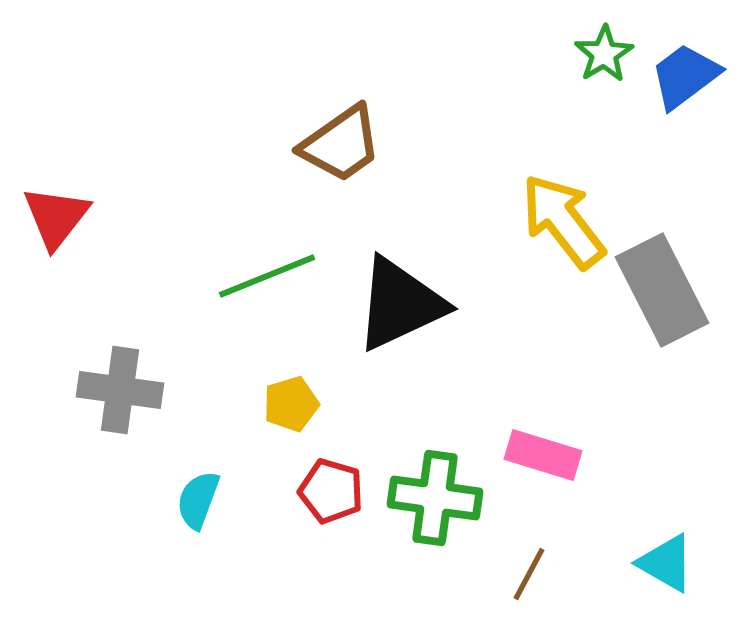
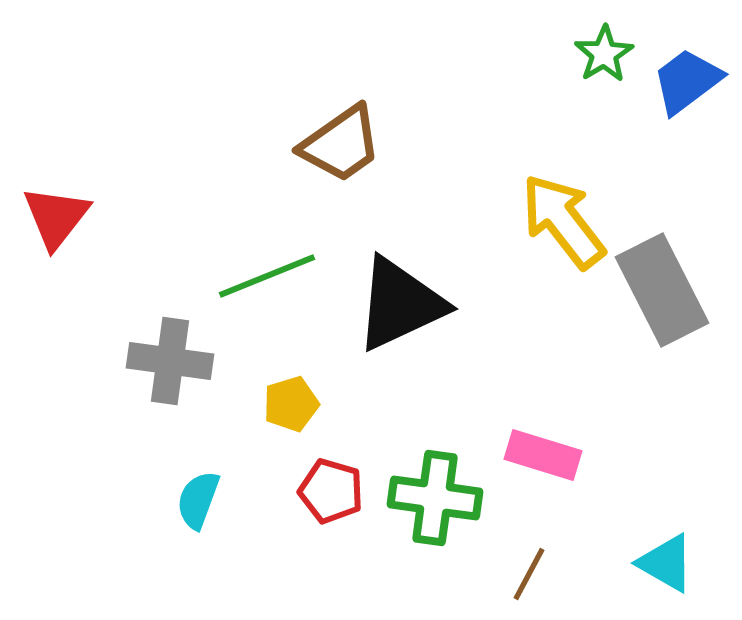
blue trapezoid: moved 2 px right, 5 px down
gray cross: moved 50 px right, 29 px up
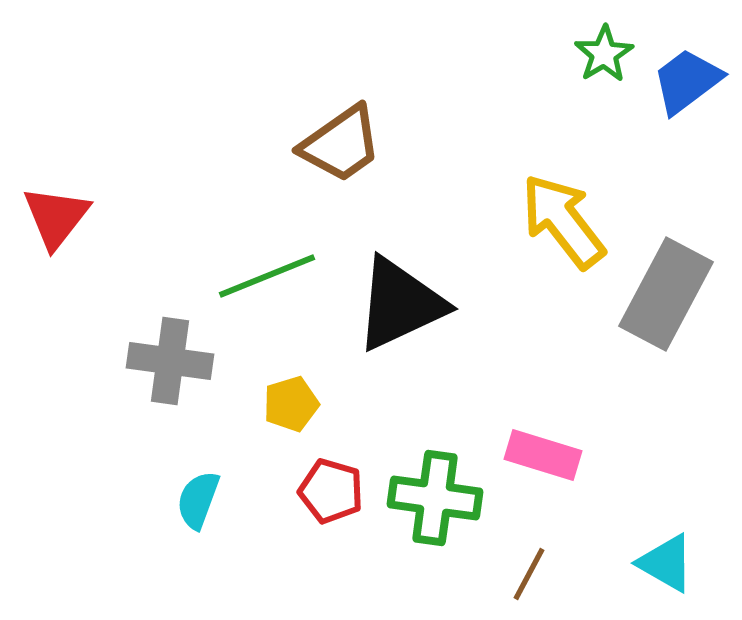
gray rectangle: moved 4 px right, 4 px down; rotated 55 degrees clockwise
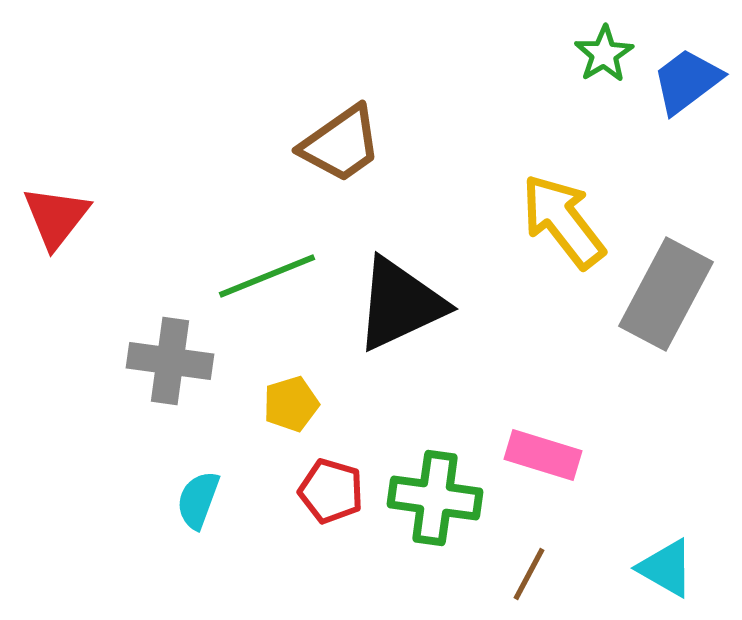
cyan triangle: moved 5 px down
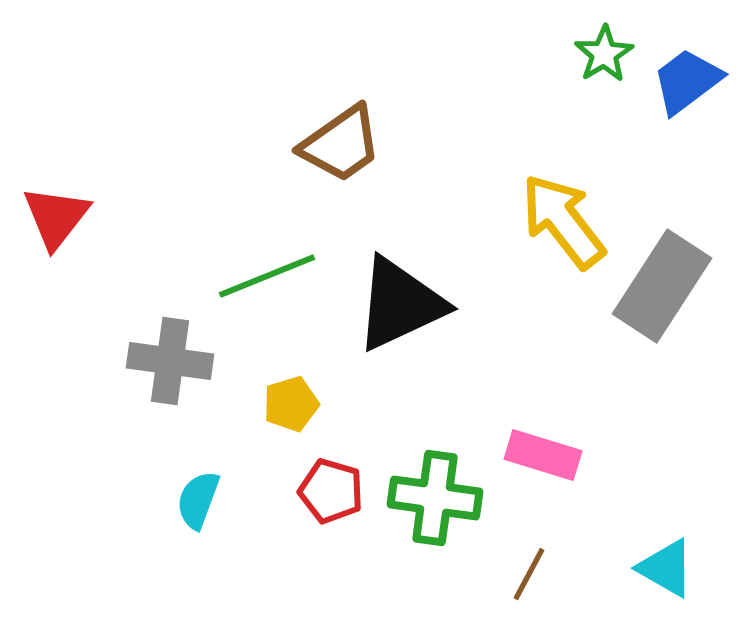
gray rectangle: moved 4 px left, 8 px up; rotated 5 degrees clockwise
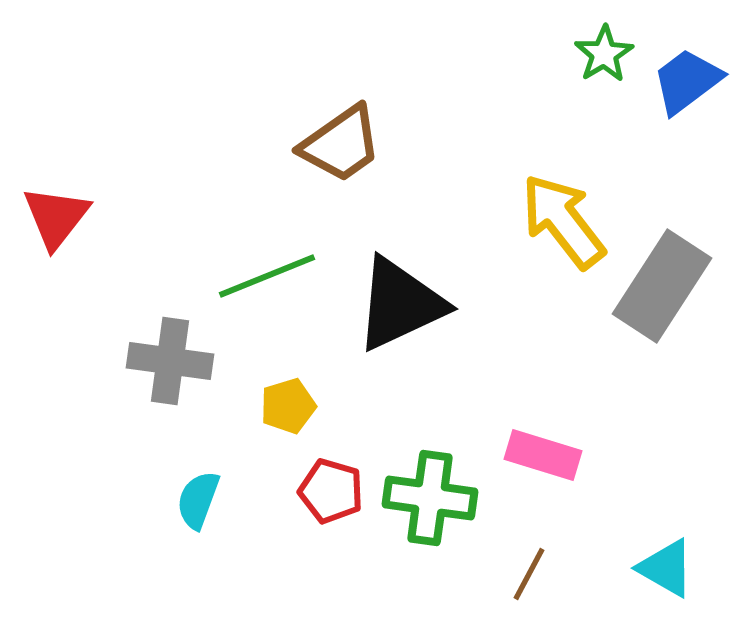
yellow pentagon: moved 3 px left, 2 px down
green cross: moved 5 px left
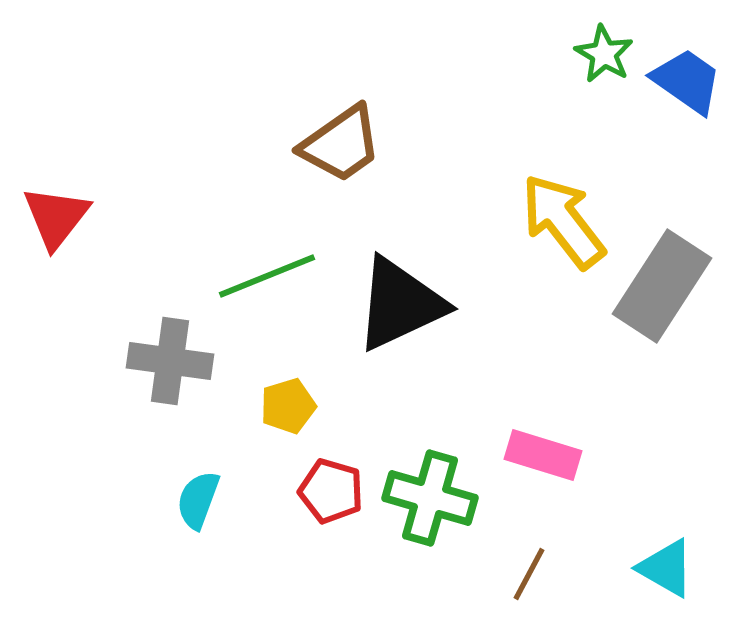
green star: rotated 10 degrees counterclockwise
blue trapezoid: rotated 72 degrees clockwise
green cross: rotated 8 degrees clockwise
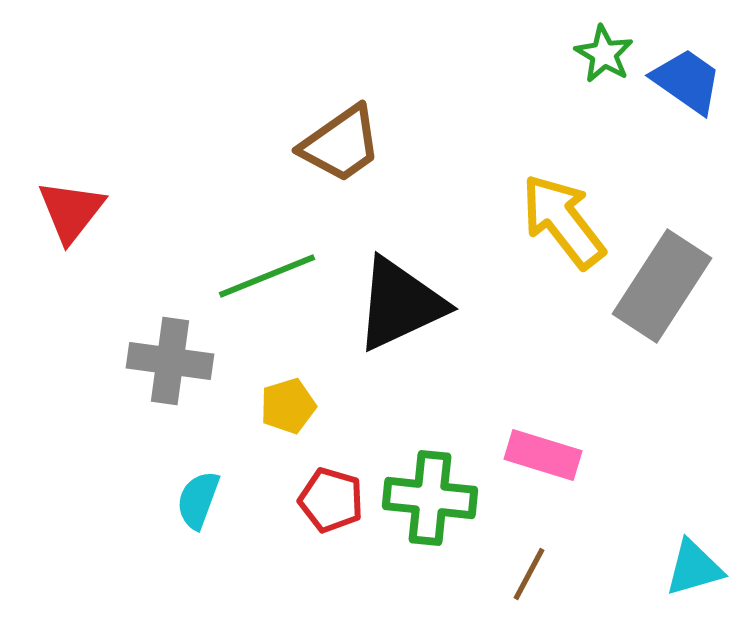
red triangle: moved 15 px right, 6 px up
red pentagon: moved 9 px down
green cross: rotated 10 degrees counterclockwise
cyan triangle: moved 28 px right; rotated 46 degrees counterclockwise
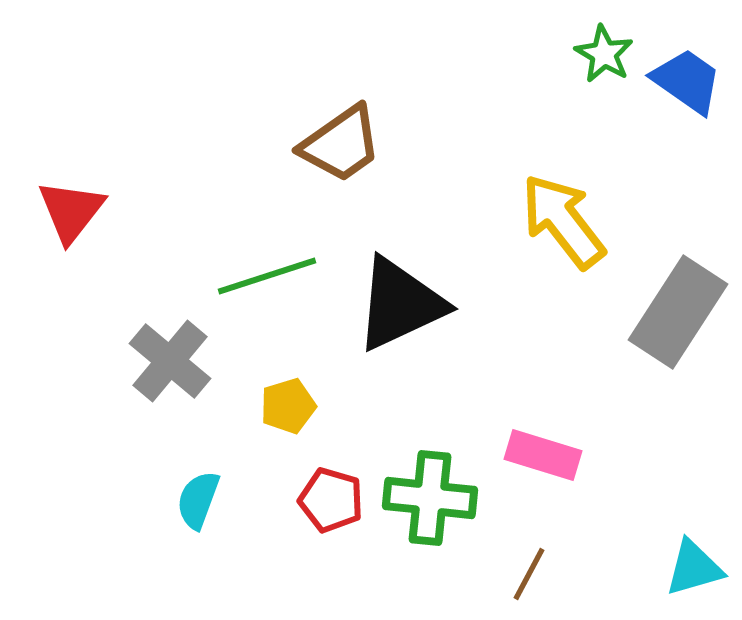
green line: rotated 4 degrees clockwise
gray rectangle: moved 16 px right, 26 px down
gray cross: rotated 32 degrees clockwise
